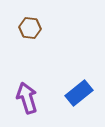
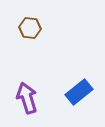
blue rectangle: moved 1 px up
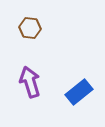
purple arrow: moved 3 px right, 16 px up
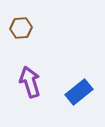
brown hexagon: moved 9 px left; rotated 10 degrees counterclockwise
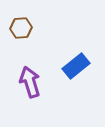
blue rectangle: moved 3 px left, 26 px up
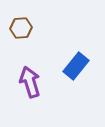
blue rectangle: rotated 12 degrees counterclockwise
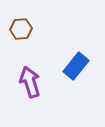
brown hexagon: moved 1 px down
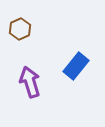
brown hexagon: moved 1 px left; rotated 20 degrees counterclockwise
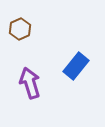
purple arrow: moved 1 px down
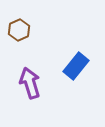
brown hexagon: moved 1 px left, 1 px down
